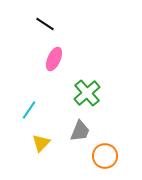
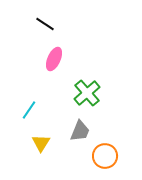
yellow triangle: rotated 12 degrees counterclockwise
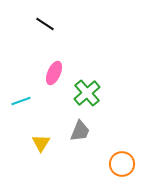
pink ellipse: moved 14 px down
cyan line: moved 8 px left, 9 px up; rotated 36 degrees clockwise
orange circle: moved 17 px right, 8 px down
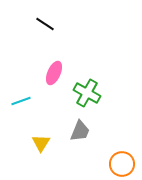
green cross: rotated 20 degrees counterclockwise
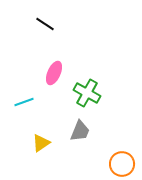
cyan line: moved 3 px right, 1 px down
yellow triangle: rotated 24 degrees clockwise
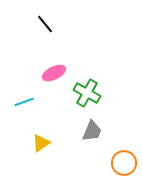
black line: rotated 18 degrees clockwise
pink ellipse: rotated 40 degrees clockwise
gray trapezoid: moved 12 px right
orange circle: moved 2 px right, 1 px up
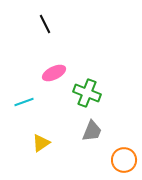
black line: rotated 12 degrees clockwise
green cross: rotated 8 degrees counterclockwise
orange circle: moved 3 px up
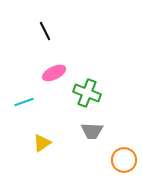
black line: moved 7 px down
gray trapezoid: rotated 70 degrees clockwise
yellow triangle: moved 1 px right
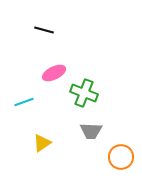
black line: moved 1 px left, 1 px up; rotated 48 degrees counterclockwise
green cross: moved 3 px left
gray trapezoid: moved 1 px left
orange circle: moved 3 px left, 3 px up
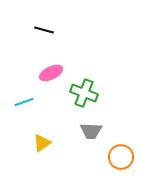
pink ellipse: moved 3 px left
